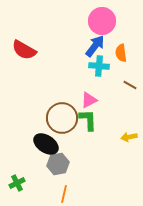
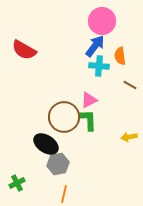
orange semicircle: moved 1 px left, 3 px down
brown circle: moved 2 px right, 1 px up
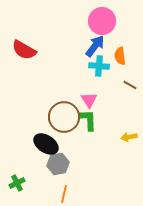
pink triangle: rotated 36 degrees counterclockwise
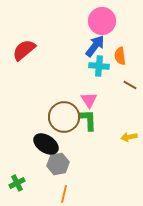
red semicircle: rotated 110 degrees clockwise
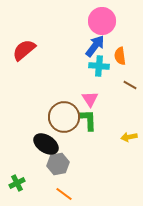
pink triangle: moved 1 px right, 1 px up
orange line: rotated 66 degrees counterclockwise
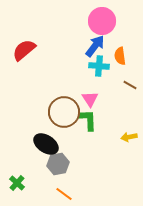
brown circle: moved 5 px up
green cross: rotated 21 degrees counterclockwise
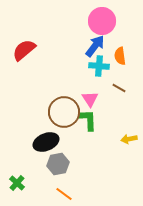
brown line: moved 11 px left, 3 px down
yellow arrow: moved 2 px down
black ellipse: moved 2 px up; rotated 55 degrees counterclockwise
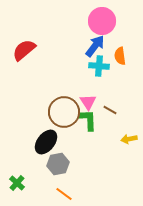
brown line: moved 9 px left, 22 px down
pink triangle: moved 2 px left, 3 px down
black ellipse: rotated 30 degrees counterclockwise
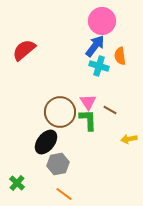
cyan cross: rotated 12 degrees clockwise
brown circle: moved 4 px left
